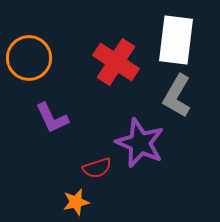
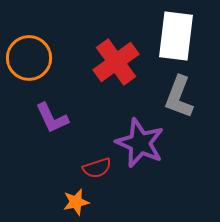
white rectangle: moved 4 px up
red cross: rotated 21 degrees clockwise
gray L-shape: moved 2 px right, 1 px down; rotated 9 degrees counterclockwise
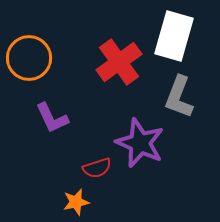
white rectangle: moved 2 px left; rotated 9 degrees clockwise
red cross: moved 3 px right
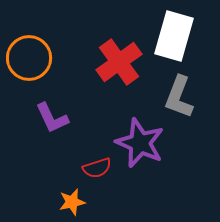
orange star: moved 4 px left
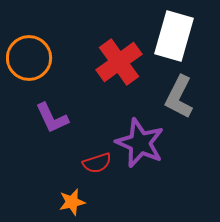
gray L-shape: rotated 6 degrees clockwise
red semicircle: moved 5 px up
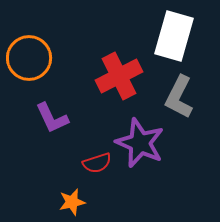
red cross: moved 14 px down; rotated 9 degrees clockwise
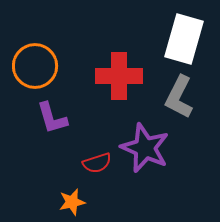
white rectangle: moved 10 px right, 3 px down
orange circle: moved 6 px right, 8 px down
red cross: rotated 27 degrees clockwise
purple L-shape: rotated 9 degrees clockwise
purple star: moved 5 px right, 5 px down
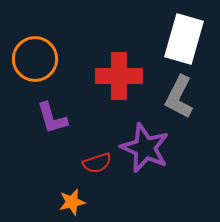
orange circle: moved 7 px up
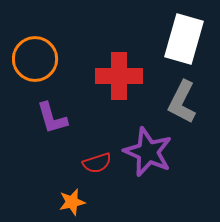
gray L-shape: moved 3 px right, 5 px down
purple star: moved 3 px right, 4 px down
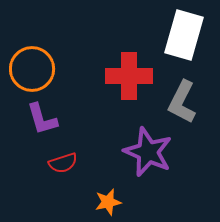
white rectangle: moved 4 px up
orange circle: moved 3 px left, 10 px down
red cross: moved 10 px right
purple L-shape: moved 10 px left, 1 px down
red semicircle: moved 34 px left
orange star: moved 36 px right
